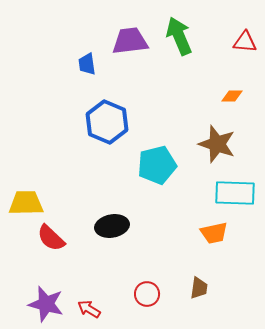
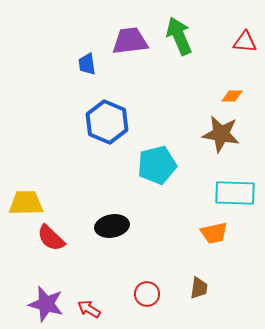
brown star: moved 4 px right, 10 px up; rotated 9 degrees counterclockwise
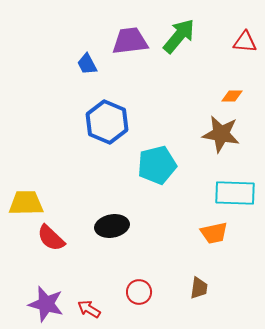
green arrow: rotated 63 degrees clockwise
blue trapezoid: rotated 20 degrees counterclockwise
red circle: moved 8 px left, 2 px up
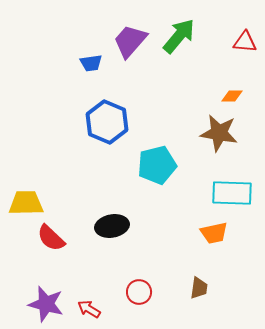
purple trapezoid: rotated 42 degrees counterclockwise
blue trapezoid: moved 4 px right, 1 px up; rotated 70 degrees counterclockwise
brown star: moved 2 px left, 1 px up
cyan rectangle: moved 3 px left
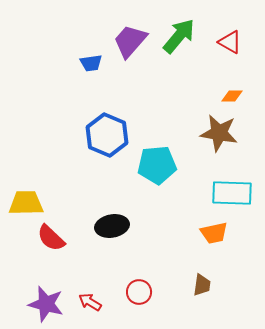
red triangle: moved 15 px left; rotated 25 degrees clockwise
blue hexagon: moved 13 px down
cyan pentagon: rotated 9 degrees clockwise
brown trapezoid: moved 3 px right, 3 px up
red arrow: moved 1 px right, 7 px up
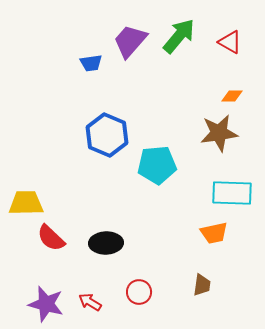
brown star: rotated 18 degrees counterclockwise
black ellipse: moved 6 px left, 17 px down; rotated 8 degrees clockwise
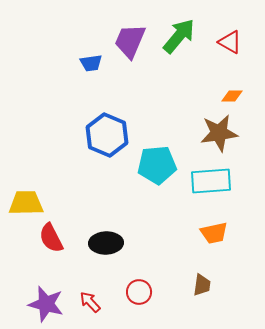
purple trapezoid: rotated 18 degrees counterclockwise
cyan rectangle: moved 21 px left, 12 px up; rotated 6 degrees counterclockwise
red semicircle: rotated 20 degrees clockwise
red arrow: rotated 15 degrees clockwise
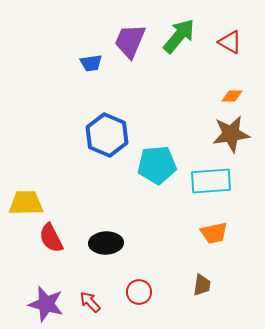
brown star: moved 12 px right, 1 px down
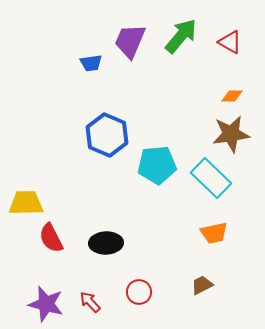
green arrow: moved 2 px right
cyan rectangle: moved 3 px up; rotated 48 degrees clockwise
brown trapezoid: rotated 125 degrees counterclockwise
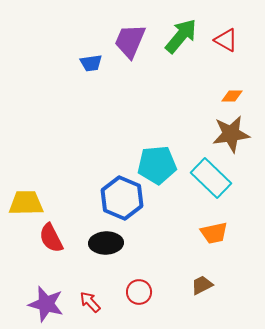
red triangle: moved 4 px left, 2 px up
blue hexagon: moved 15 px right, 63 px down
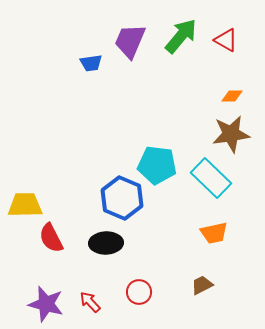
cyan pentagon: rotated 12 degrees clockwise
yellow trapezoid: moved 1 px left, 2 px down
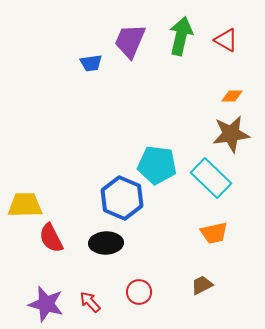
green arrow: rotated 27 degrees counterclockwise
